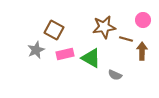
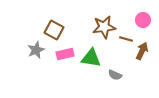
brown arrow: rotated 24 degrees clockwise
green triangle: rotated 20 degrees counterclockwise
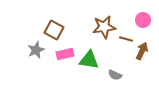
green triangle: moved 2 px left, 2 px down
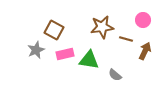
brown star: moved 2 px left
brown arrow: moved 3 px right
gray semicircle: rotated 16 degrees clockwise
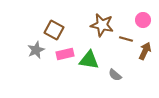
brown star: moved 2 px up; rotated 20 degrees clockwise
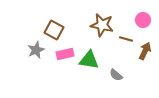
gray semicircle: moved 1 px right
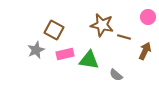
pink circle: moved 5 px right, 3 px up
brown line: moved 2 px left, 2 px up
